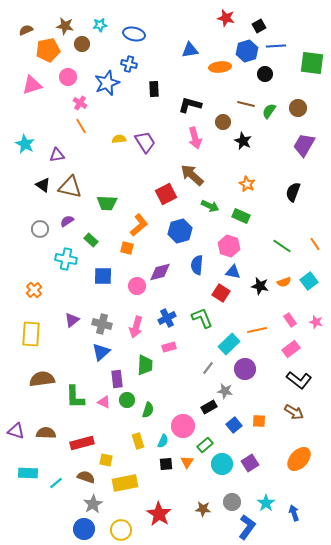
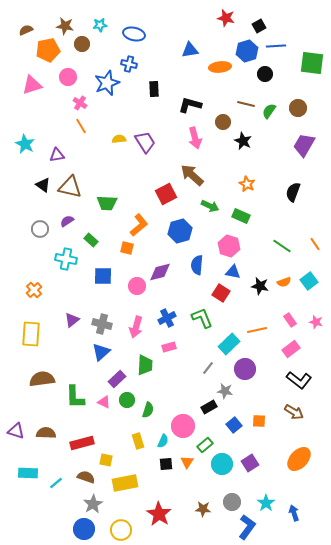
purple rectangle at (117, 379): rotated 54 degrees clockwise
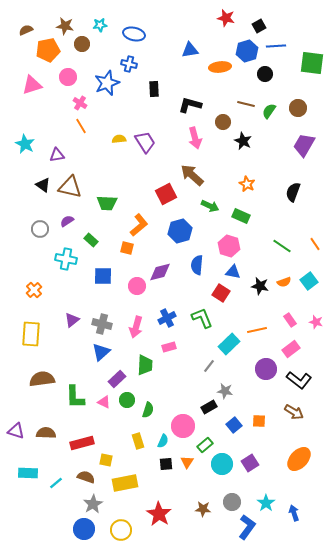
gray line at (208, 368): moved 1 px right, 2 px up
purple circle at (245, 369): moved 21 px right
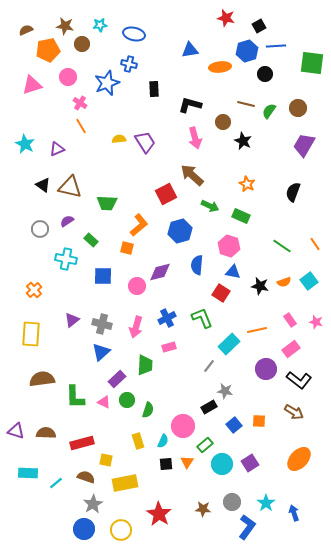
purple triangle at (57, 155): moved 6 px up; rotated 14 degrees counterclockwise
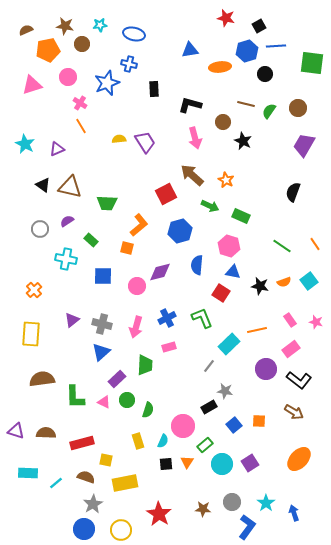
orange star at (247, 184): moved 21 px left, 4 px up
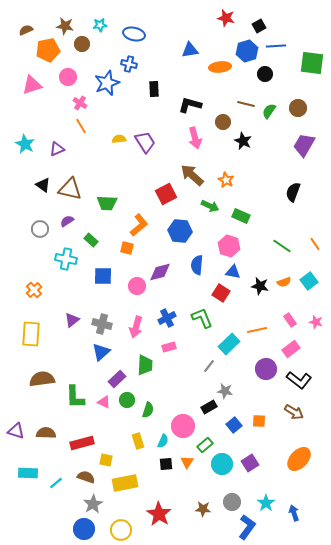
brown triangle at (70, 187): moved 2 px down
blue hexagon at (180, 231): rotated 20 degrees clockwise
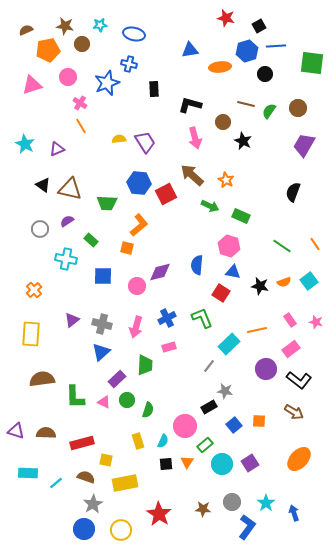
blue hexagon at (180, 231): moved 41 px left, 48 px up
pink circle at (183, 426): moved 2 px right
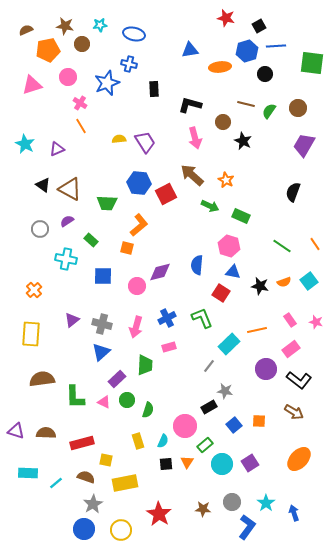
brown triangle at (70, 189): rotated 15 degrees clockwise
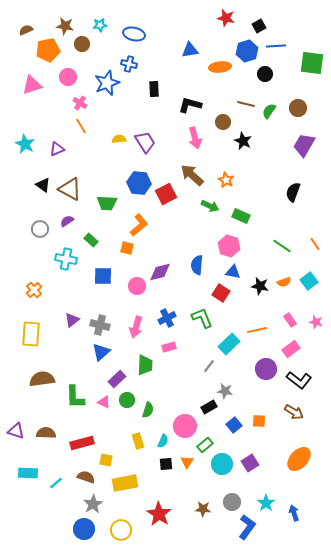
gray cross at (102, 324): moved 2 px left, 1 px down
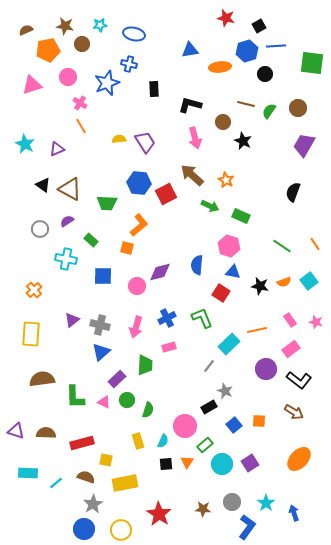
gray star at (225, 391): rotated 14 degrees clockwise
